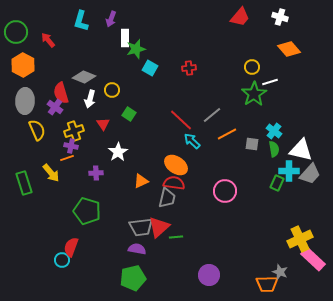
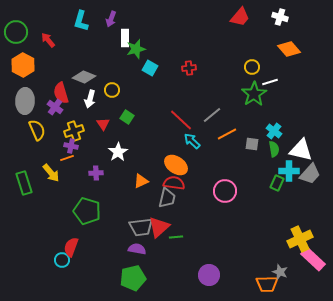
green square at (129, 114): moved 2 px left, 3 px down
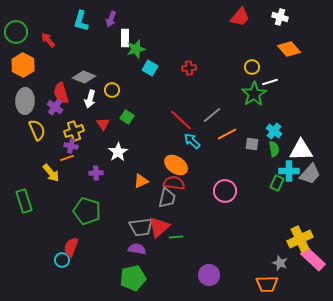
white triangle at (301, 150): rotated 15 degrees counterclockwise
green rectangle at (24, 183): moved 18 px down
gray star at (280, 272): moved 9 px up
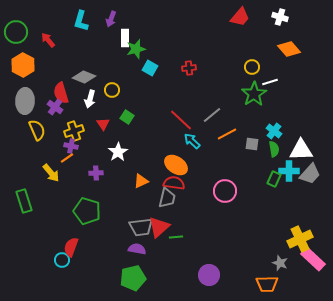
orange line at (67, 158): rotated 16 degrees counterclockwise
green rectangle at (277, 183): moved 3 px left, 4 px up
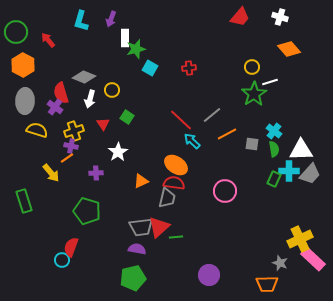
yellow semicircle at (37, 130): rotated 50 degrees counterclockwise
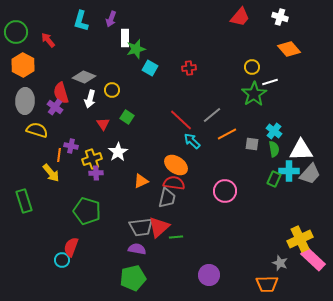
yellow cross at (74, 131): moved 18 px right, 28 px down
orange line at (67, 158): moved 8 px left, 3 px up; rotated 48 degrees counterclockwise
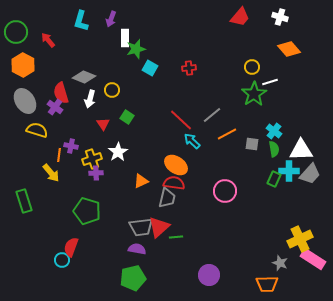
gray ellipse at (25, 101): rotated 35 degrees counterclockwise
pink rectangle at (313, 259): rotated 10 degrees counterclockwise
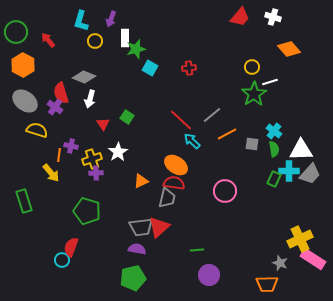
white cross at (280, 17): moved 7 px left
yellow circle at (112, 90): moved 17 px left, 49 px up
gray ellipse at (25, 101): rotated 20 degrees counterclockwise
green line at (176, 237): moved 21 px right, 13 px down
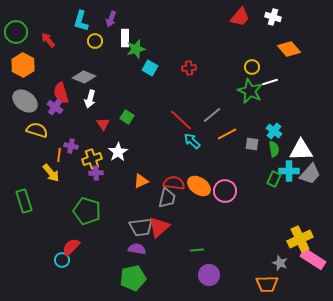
green star at (254, 94): moved 4 px left, 3 px up; rotated 15 degrees counterclockwise
orange ellipse at (176, 165): moved 23 px right, 21 px down
red semicircle at (71, 247): rotated 24 degrees clockwise
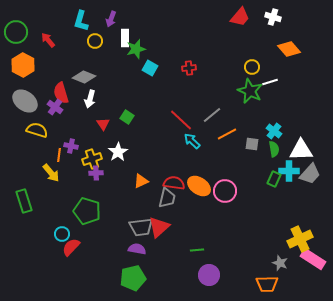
cyan circle at (62, 260): moved 26 px up
